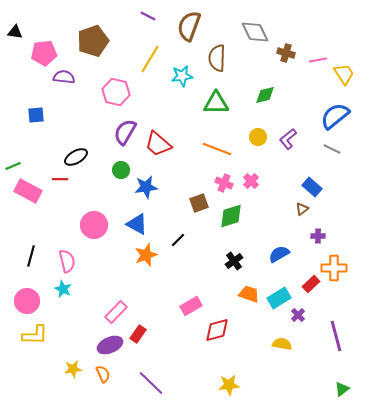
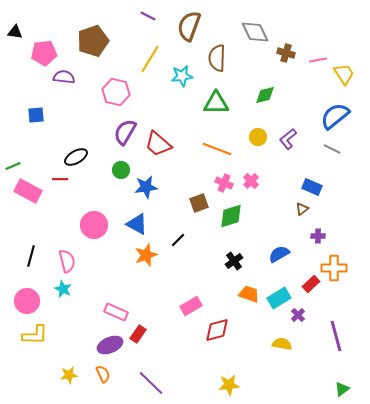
blue rectangle at (312, 187): rotated 18 degrees counterclockwise
pink rectangle at (116, 312): rotated 70 degrees clockwise
yellow star at (73, 369): moved 4 px left, 6 px down
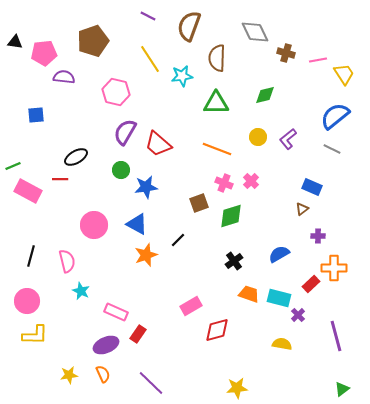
black triangle at (15, 32): moved 10 px down
yellow line at (150, 59): rotated 64 degrees counterclockwise
cyan star at (63, 289): moved 18 px right, 2 px down
cyan rectangle at (279, 298): rotated 45 degrees clockwise
purple ellipse at (110, 345): moved 4 px left
yellow star at (229, 385): moved 8 px right, 3 px down
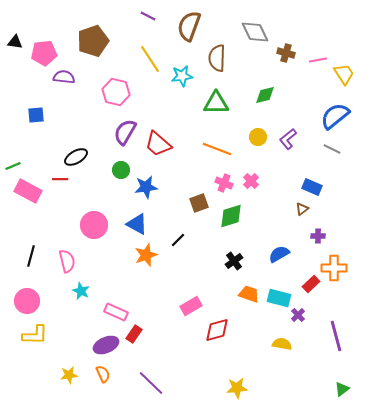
red rectangle at (138, 334): moved 4 px left
